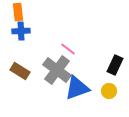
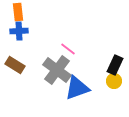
blue cross: moved 2 px left
brown rectangle: moved 5 px left, 6 px up
yellow circle: moved 5 px right, 10 px up
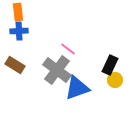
black rectangle: moved 5 px left
yellow circle: moved 1 px right, 1 px up
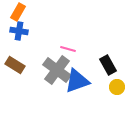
orange rectangle: rotated 36 degrees clockwise
blue cross: rotated 12 degrees clockwise
pink line: rotated 21 degrees counterclockwise
black rectangle: moved 2 px left; rotated 54 degrees counterclockwise
yellow circle: moved 2 px right, 7 px down
blue triangle: moved 7 px up
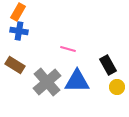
gray cross: moved 10 px left, 12 px down; rotated 12 degrees clockwise
blue triangle: rotated 20 degrees clockwise
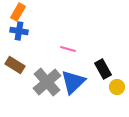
black rectangle: moved 5 px left, 4 px down
blue triangle: moved 4 px left, 1 px down; rotated 44 degrees counterclockwise
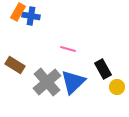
blue cross: moved 12 px right, 15 px up
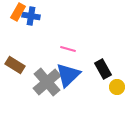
blue triangle: moved 5 px left, 7 px up
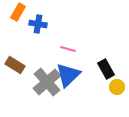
blue cross: moved 7 px right, 8 px down
black rectangle: moved 3 px right
